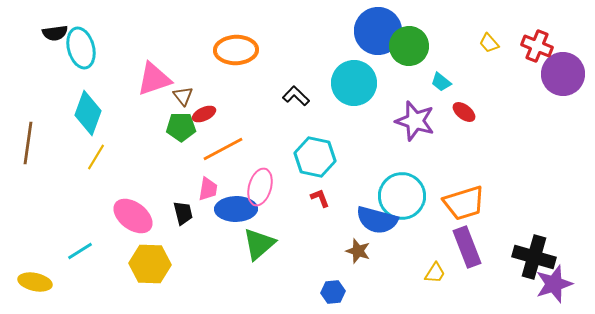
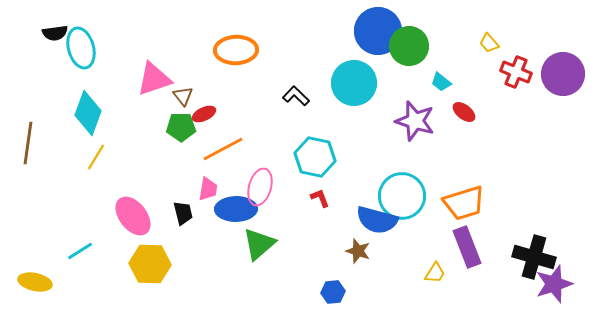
red cross at (537, 46): moved 21 px left, 26 px down
pink ellipse at (133, 216): rotated 15 degrees clockwise
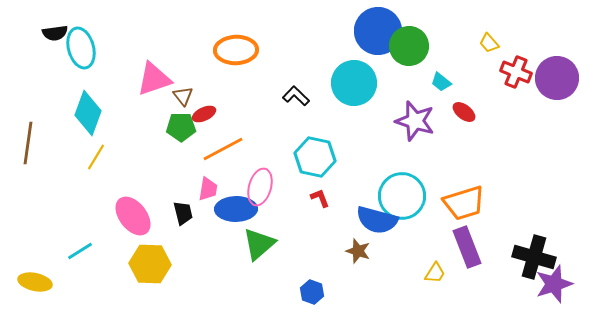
purple circle at (563, 74): moved 6 px left, 4 px down
blue hexagon at (333, 292): moved 21 px left; rotated 25 degrees clockwise
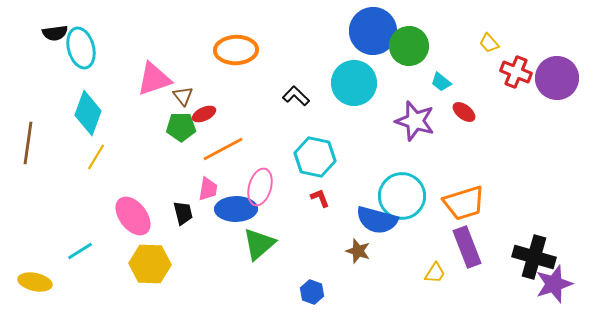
blue circle at (378, 31): moved 5 px left
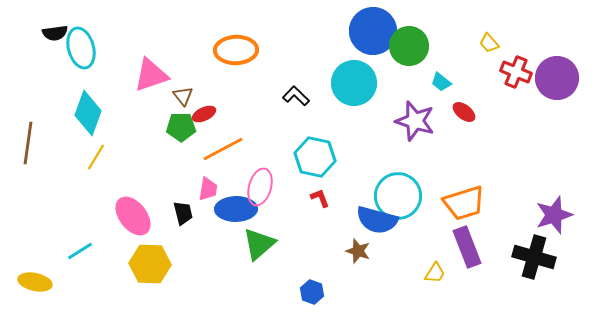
pink triangle at (154, 79): moved 3 px left, 4 px up
cyan circle at (402, 196): moved 4 px left
purple star at (554, 284): moved 69 px up
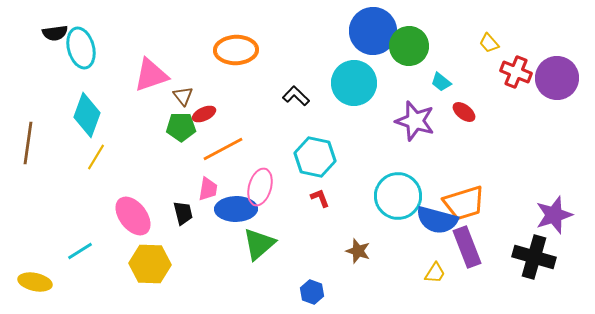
cyan diamond at (88, 113): moved 1 px left, 2 px down
blue semicircle at (377, 220): moved 60 px right
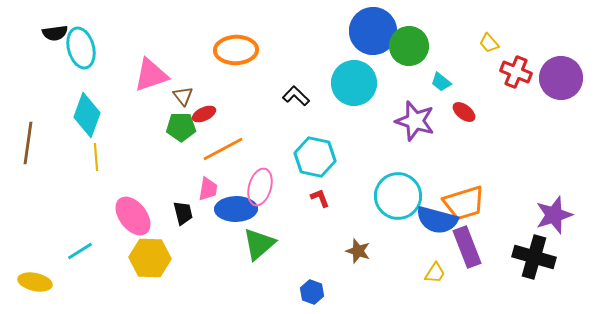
purple circle at (557, 78): moved 4 px right
yellow line at (96, 157): rotated 36 degrees counterclockwise
yellow hexagon at (150, 264): moved 6 px up
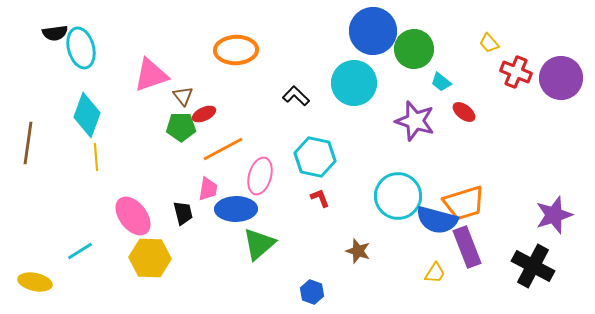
green circle at (409, 46): moved 5 px right, 3 px down
pink ellipse at (260, 187): moved 11 px up
black cross at (534, 257): moved 1 px left, 9 px down; rotated 12 degrees clockwise
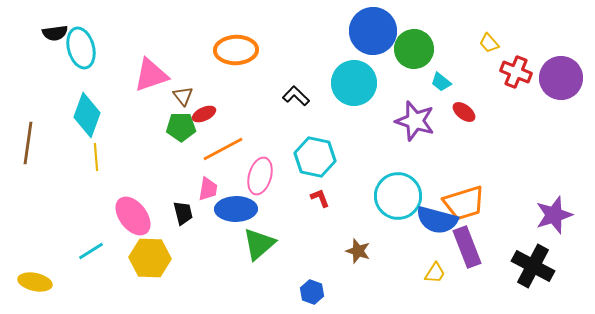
cyan line at (80, 251): moved 11 px right
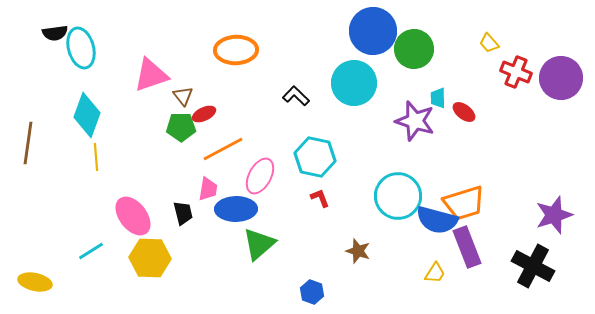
cyan trapezoid at (441, 82): moved 3 px left, 16 px down; rotated 50 degrees clockwise
pink ellipse at (260, 176): rotated 12 degrees clockwise
